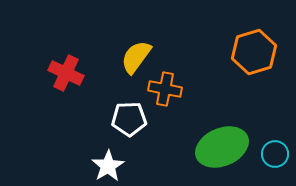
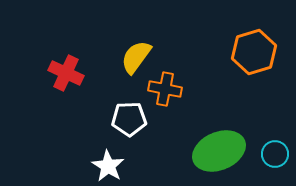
green ellipse: moved 3 px left, 4 px down
white star: rotated 8 degrees counterclockwise
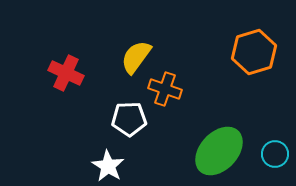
orange cross: rotated 8 degrees clockwise
green ellipse: rotated 24 degrees counterclockwise
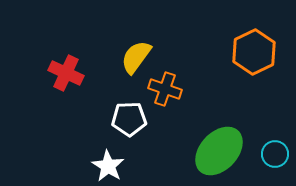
orange hexagon: rotated 9 degrees counterclockwise
